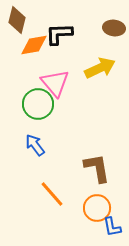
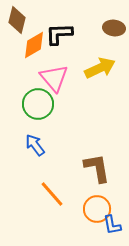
orange diamond: rotated 20 degrees counterclockwise
pink triangle: moved 1 px left, 5 px up
orange circle: moved 1 px down
blue L-shape: moved 2 px up
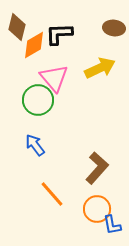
brown diamond: moved 7 px down
green circle: moved 4 px up
brown L-shape: rotated 52 degrees clockwise
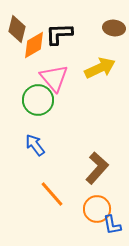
brown diamond: moved 2 px down
